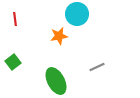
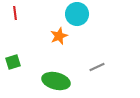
red line: moved 6 px up
orange star: rotated 12 degrees counterclockwise
green square: rotated 21 degrees clockwise
green ellipse: rotated 48 degrees counterclockwise
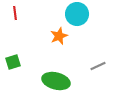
gray line: moved 1 px right, 1 px up
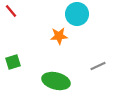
red line: moved 4 px left, 2 px up; rotated 32 degrees counterclockwise
orange star: rotated 18 degrees clockwise
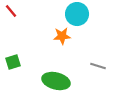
orange star: moved 3 px right
gray line: rotated 42 degrees clockwise
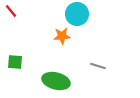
green square: moved 2 px right; rotated 21 degrees clockwise
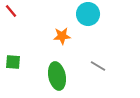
cyan circle: moved 11 px right
green square: moved 2 px left
gray line: rotated 14 degrees clockwise
green ellipse: moved 1 px right, 5 px up; rotated 64 degrees clockwise
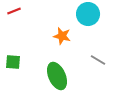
red line: moved 3 px right; rotated 72 degrees counterclockwise
orange star: rotated 18 degrees clockwise
gray line: moved 6 px up
green ellipse: rotated 12 degrees counterclockwise
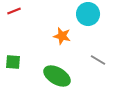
green ellipse: rotated 36 degrees counterclockwise
